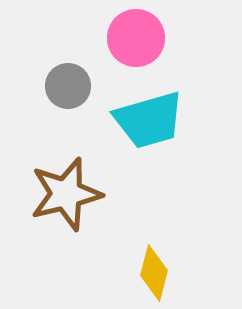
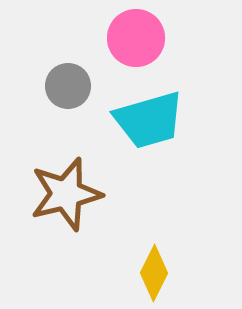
yellow diamond: rotated 12 degrees clockwise
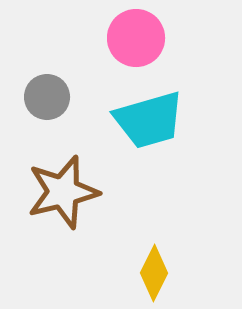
gray circle: moved 21 px left, 11 px down
brown star: moved 3 px left, 2 px up
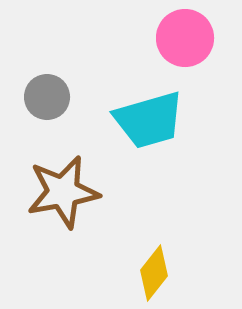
pink circle: moved 49 px right
brown star: rotated 4 degrees clockwise
yellow diamond: rotated 12 degrees clockwise
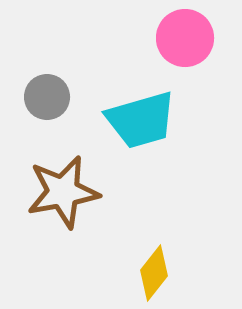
cyan trapezoid: moved 8 px left
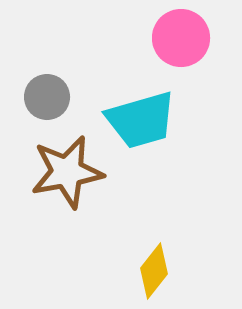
pink circle: moved 4 px left
brown star: moved 4 px right, 20 px up
yellow diamond: moved 2 px up
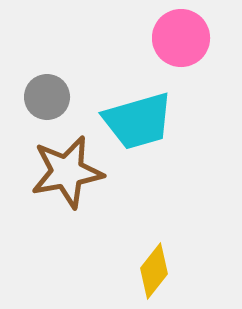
cyan trapezoid: moved 3 px left, 1 px down
